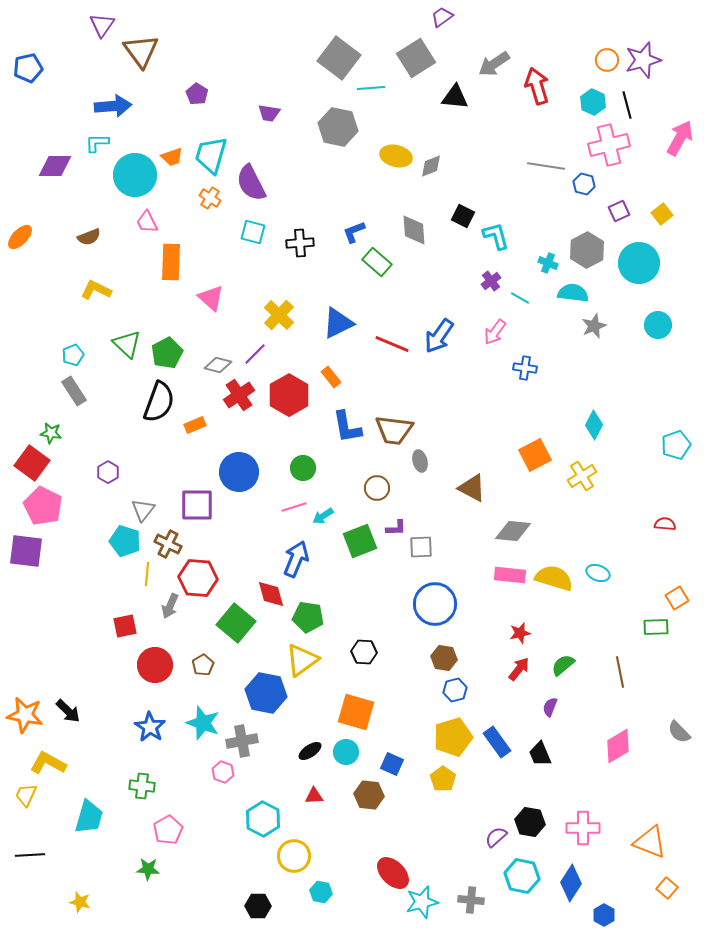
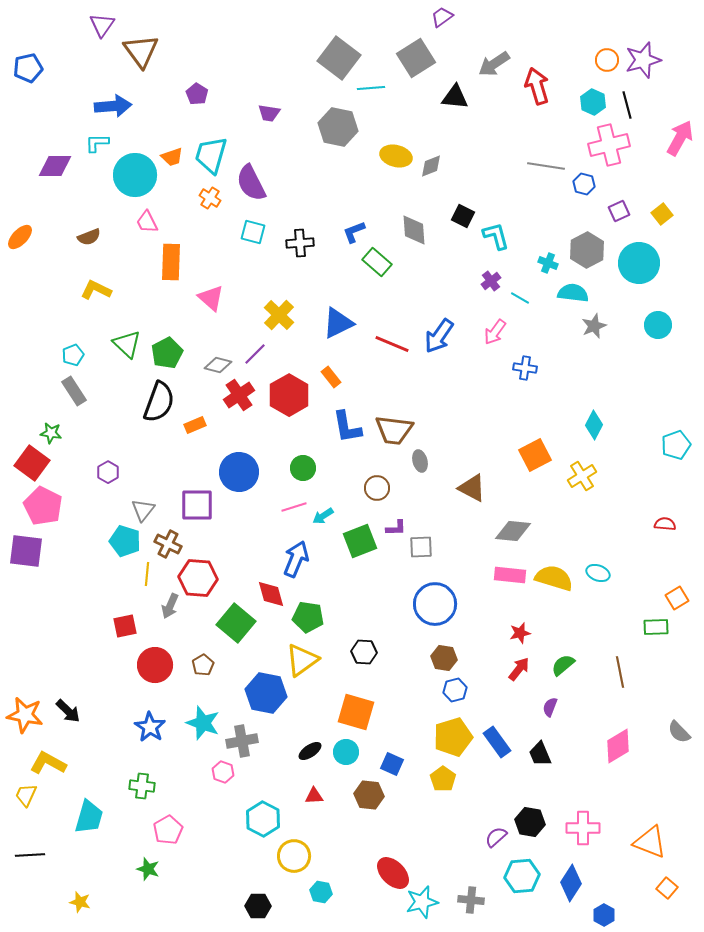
green star at (148, 869): rotated 15 degrees clockwise
cyan hexagon at (522, 876): rotated 16 degrees counterclockwise
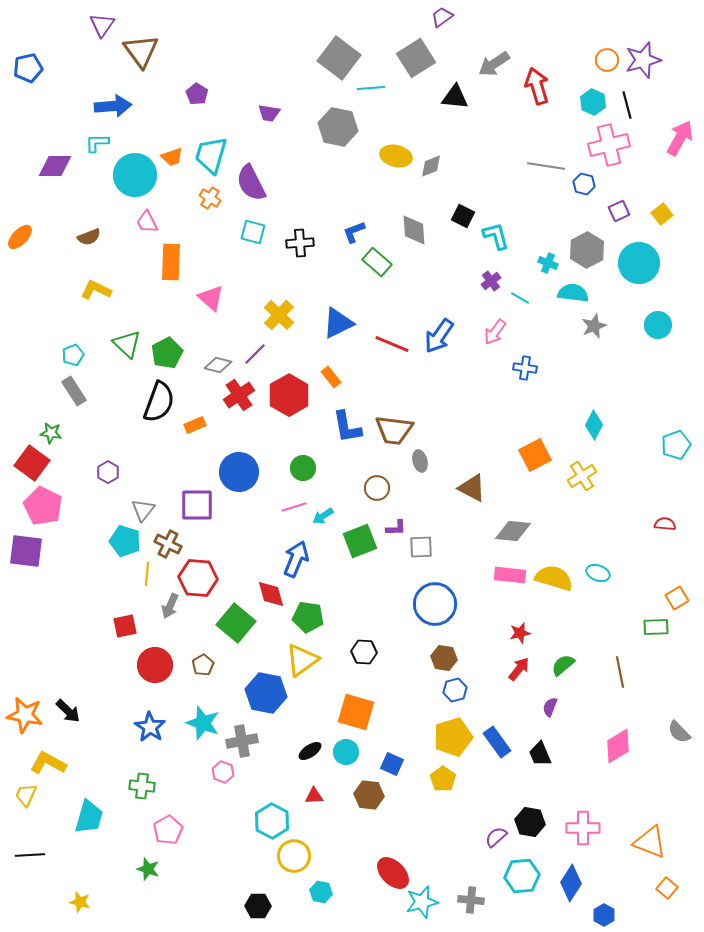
cyan hexagon at (263, 819): moved 9 px right, 2 px down
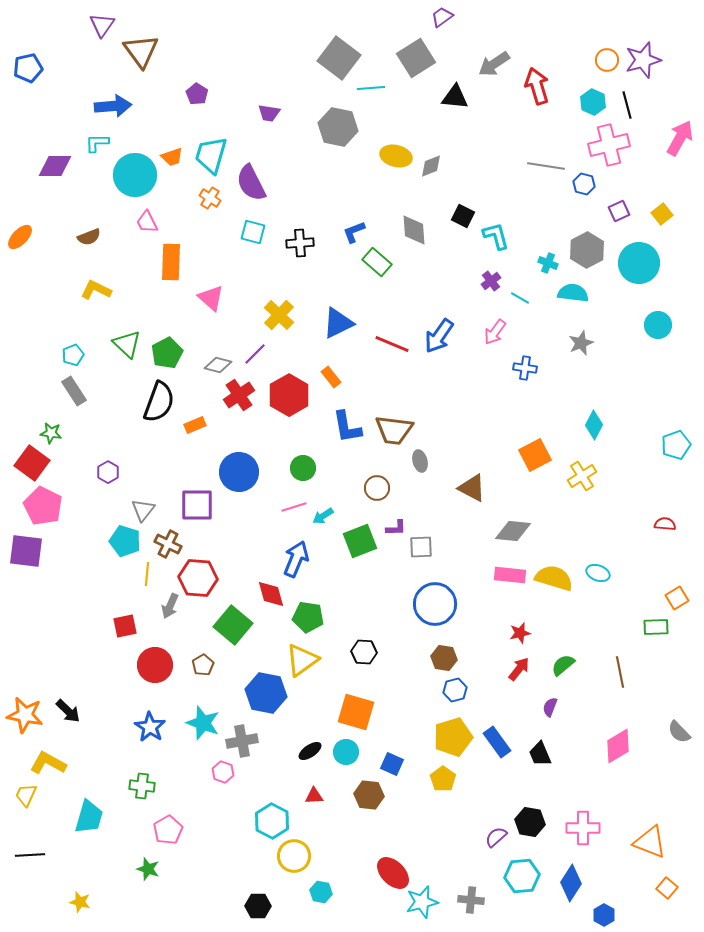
gray star at (594, 326): moved 13 px left, 17 px down
green square at (236, 623): moved 3 px left, 2 px down
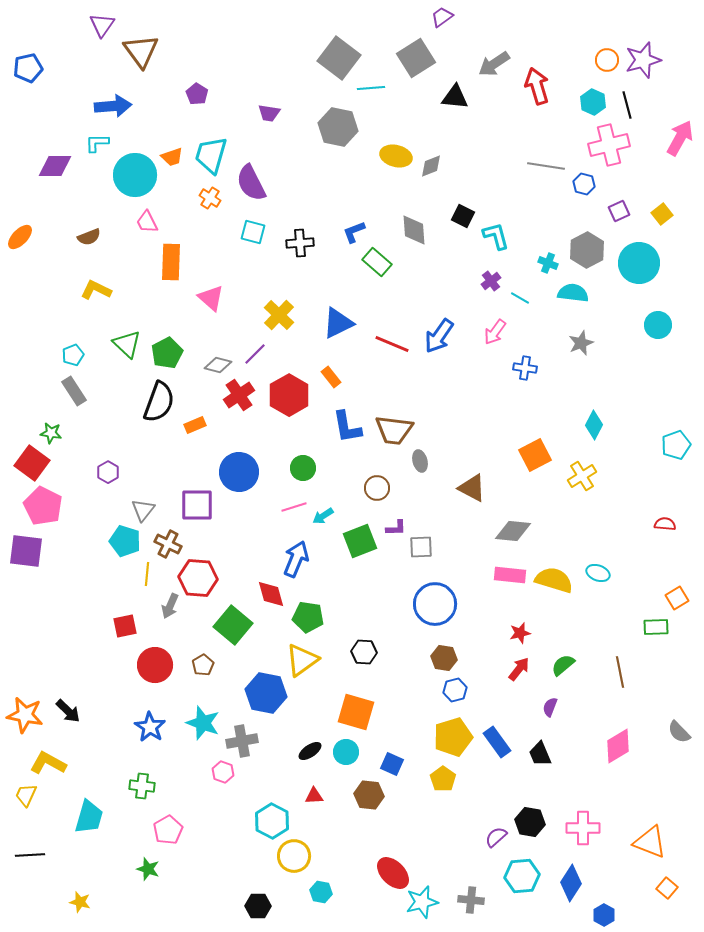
yellow semicircle at (554, 578): moved 2 px down
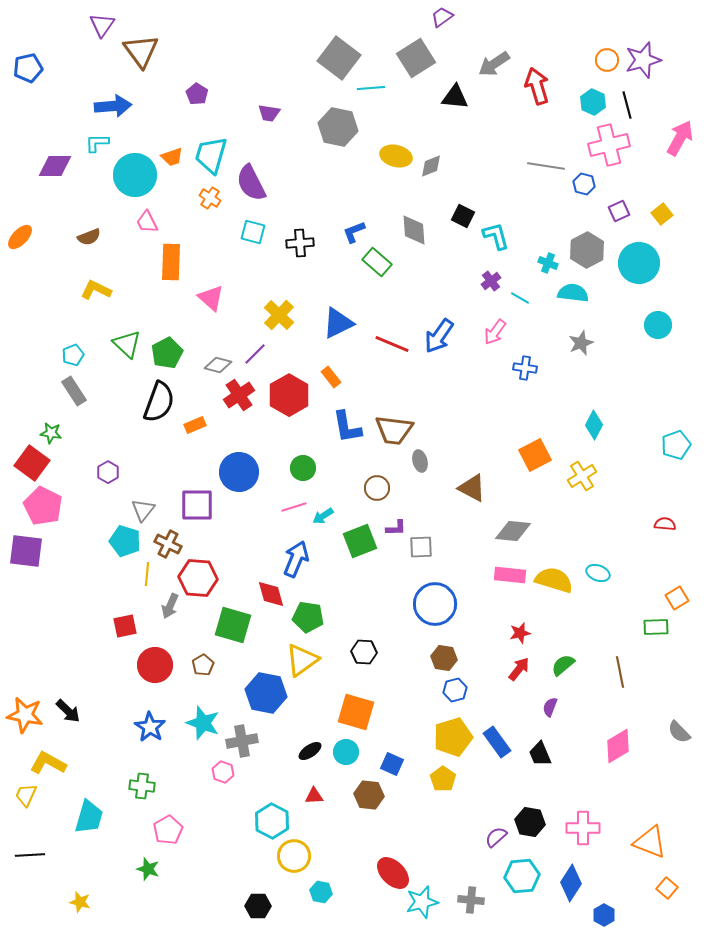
green square at (233, 625): rotated 24 degrees counterclockwise
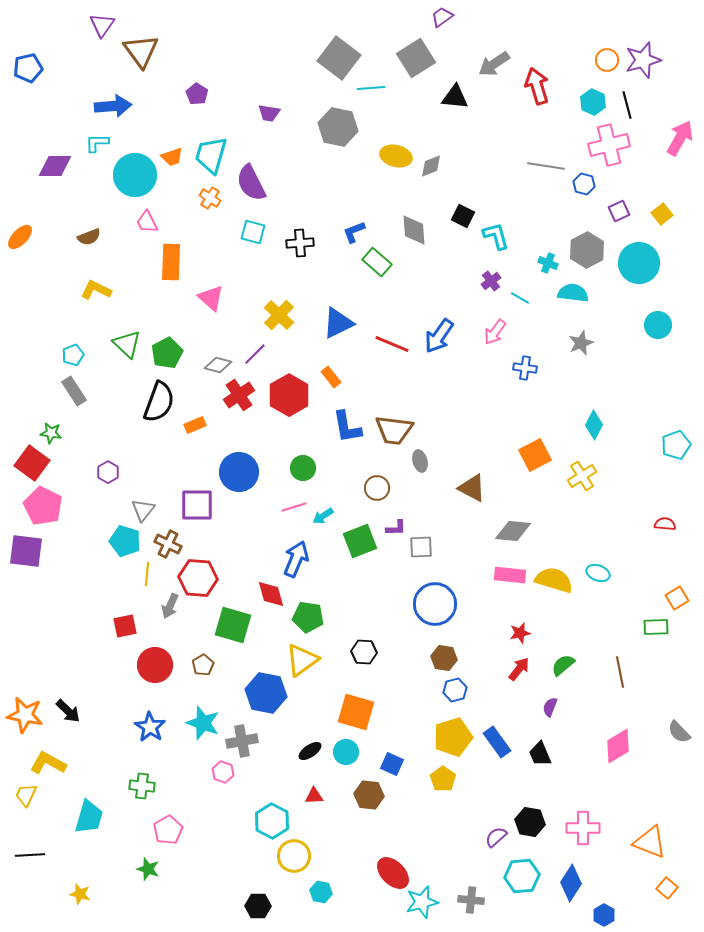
yellow star at (80, 902): moved 8 px up
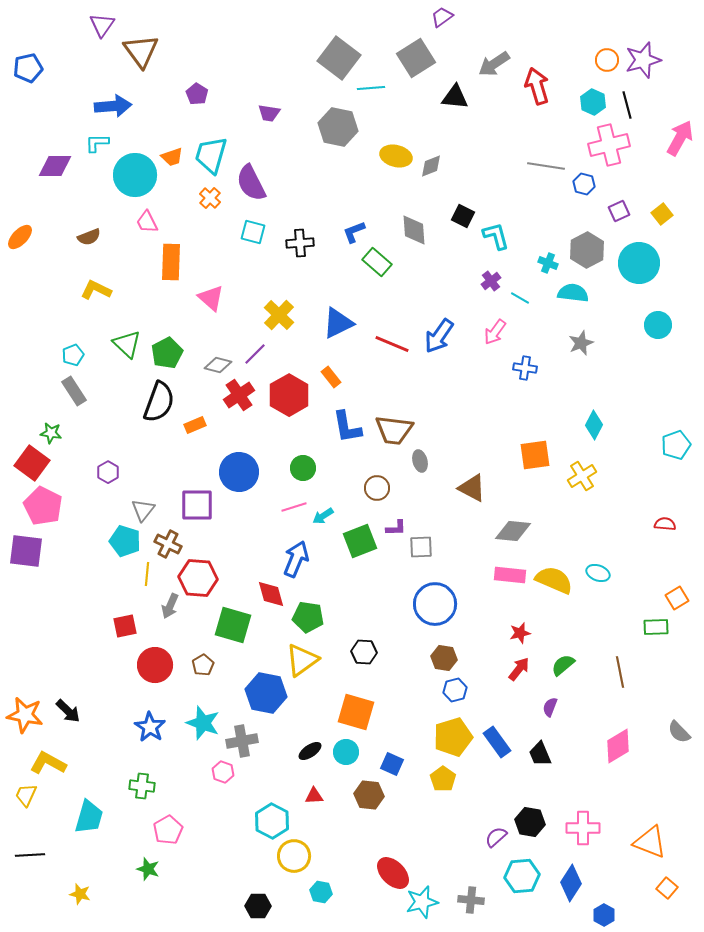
orange cross at (210, 198): rotated 10 degrees clockwise
orange square at (535, 455): rotated 20 degrees clockwise
yellow semicircle at (554, 580): rotated 6 degrees clockwise
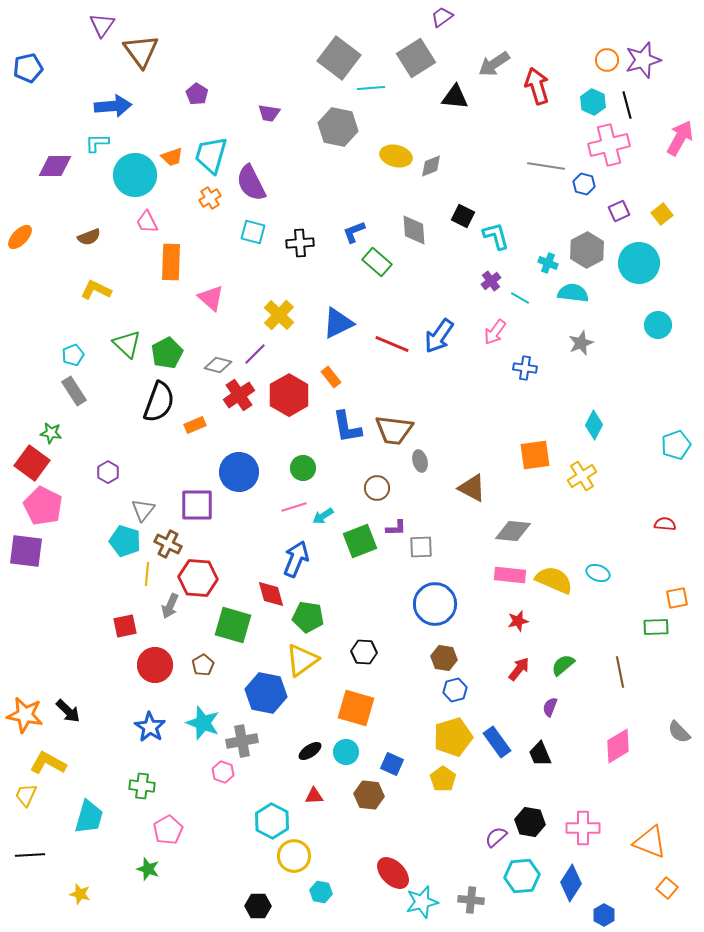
orange cross at (210, 198): rotated 15 degrees clockwise
orange square at (677, 598): rotated 20 degrees clockwise
red star at (520, 633): moved 2 px left, 12 px up
orange square at (356, 712): moved 4 px up
